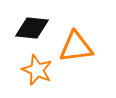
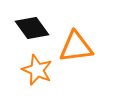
black diamond: rotated 48 degrees clockwise
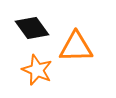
orange triangle: rotated 6 degrees clockwise
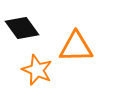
black diamond: moved 10 px left
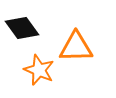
orange star: moved 2 px right
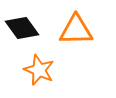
orange triangle: moved 17 px up
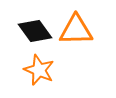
black diamond: moved 13 px right, 3 px down
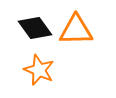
black diamond: moved 3 px up
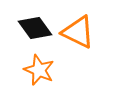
orange triangle: moved 2 px right, 2 px down; rotated 27 degrees clockwise
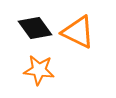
orange star: rotated 16 degrees counterclockwise
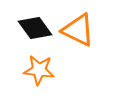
orange triangle: moved 2 px up
